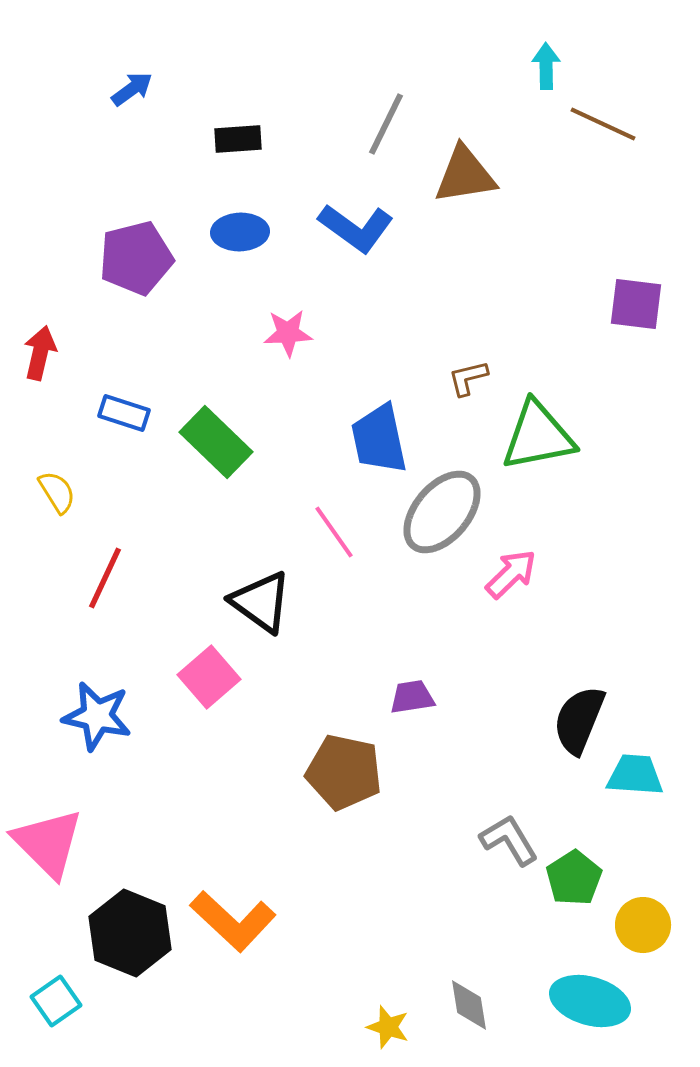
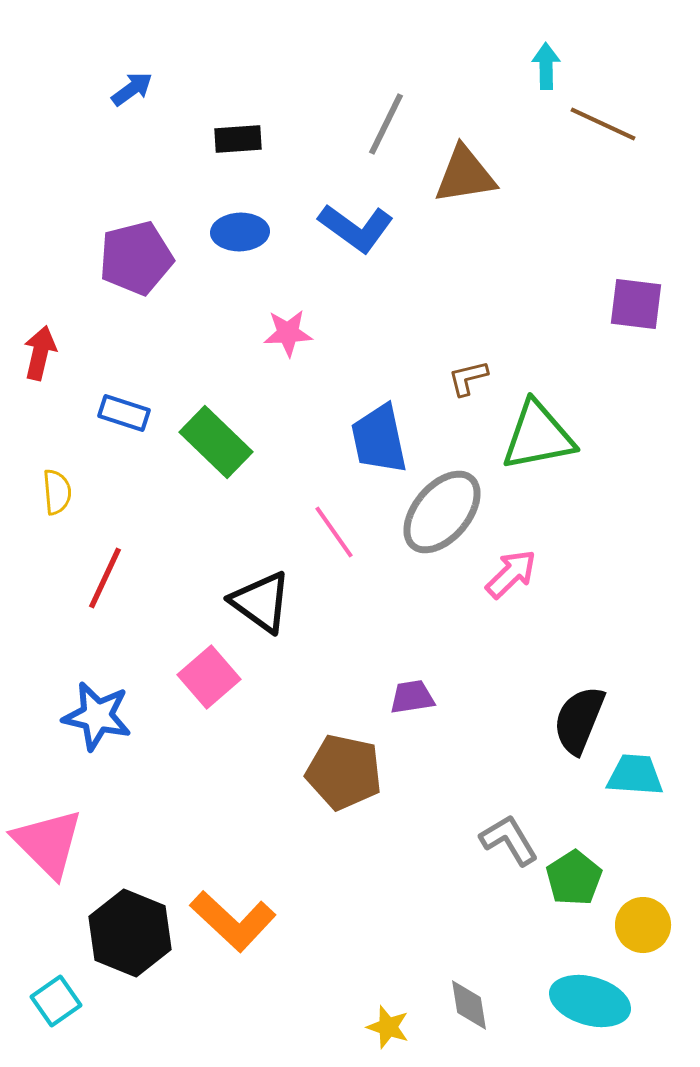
yellow semicircle: rotated 27 degrees clockwise
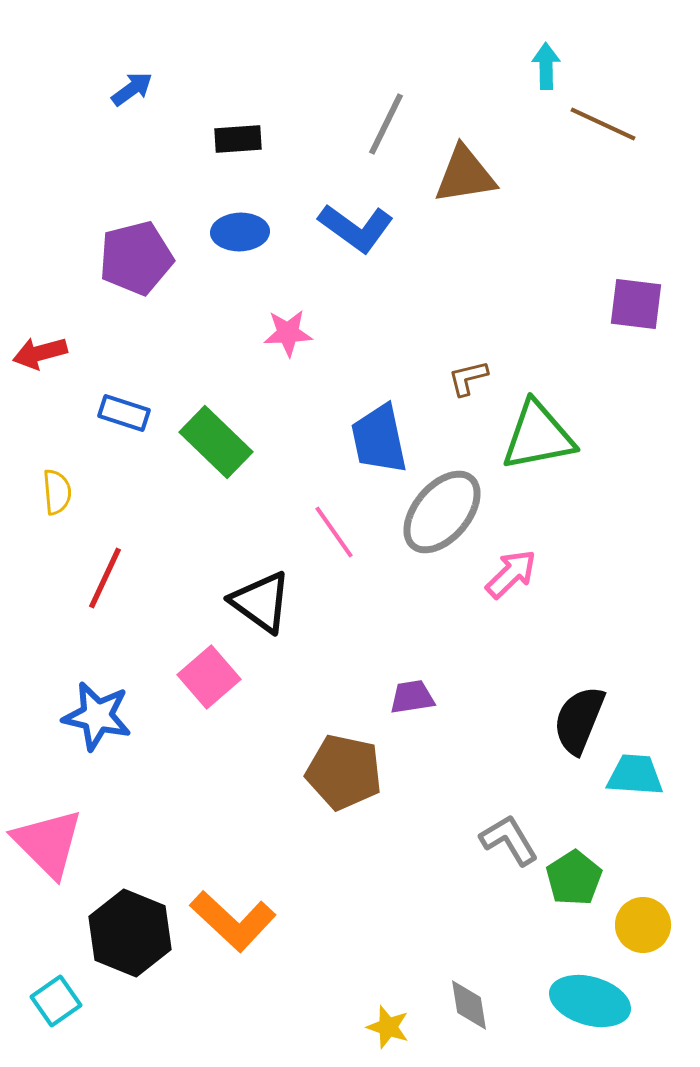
red arrow: rotated 118 degrees counterclockwise
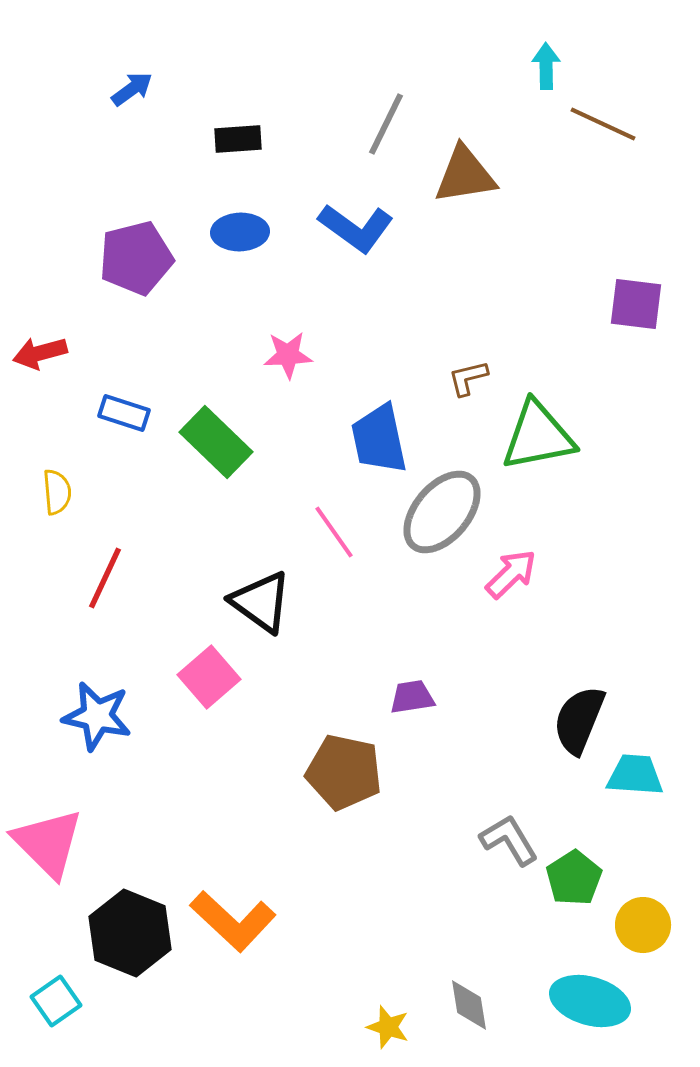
pink star: moved 22 px down
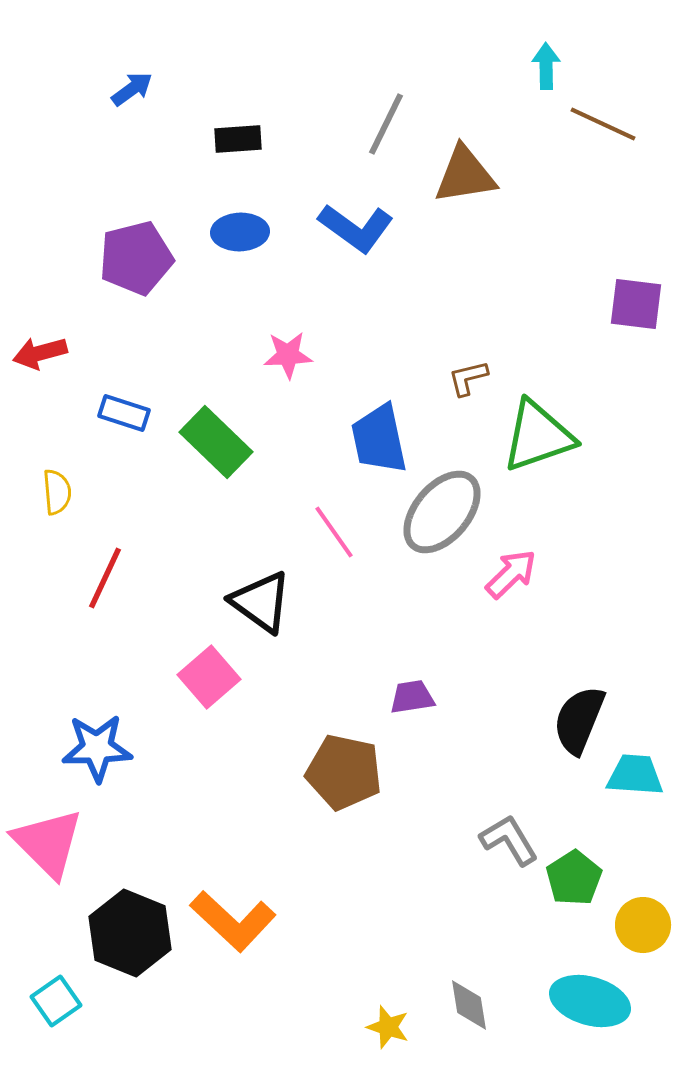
green triangle: rotated 8 degrees counterclockwise
blue star: moved 32 px down; rotated 14 degrees counterclockwise
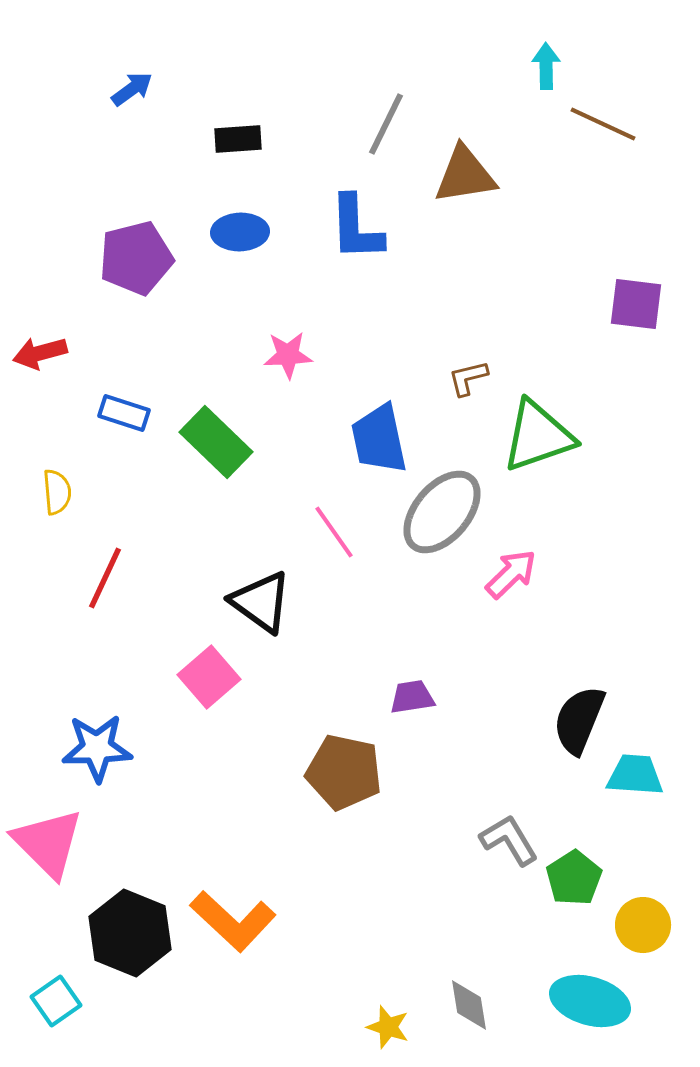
blue L-shape: rotated 52 degrees clockwise
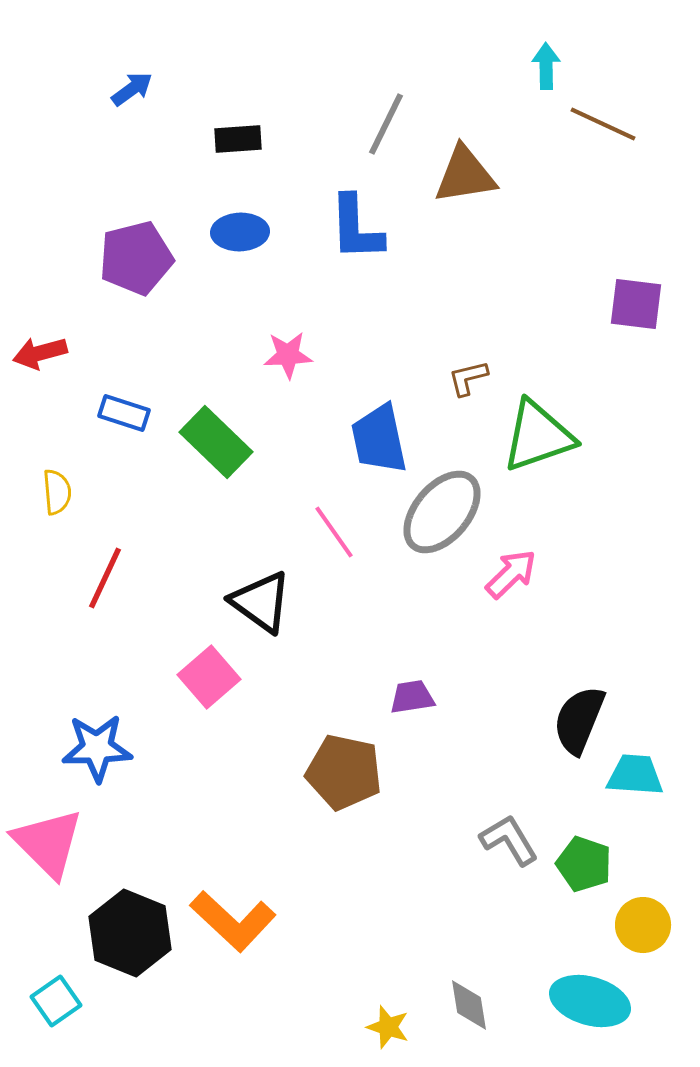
green pentagon: moved 10 px right, 14 px up; rotated 20 degrees counterclockwise
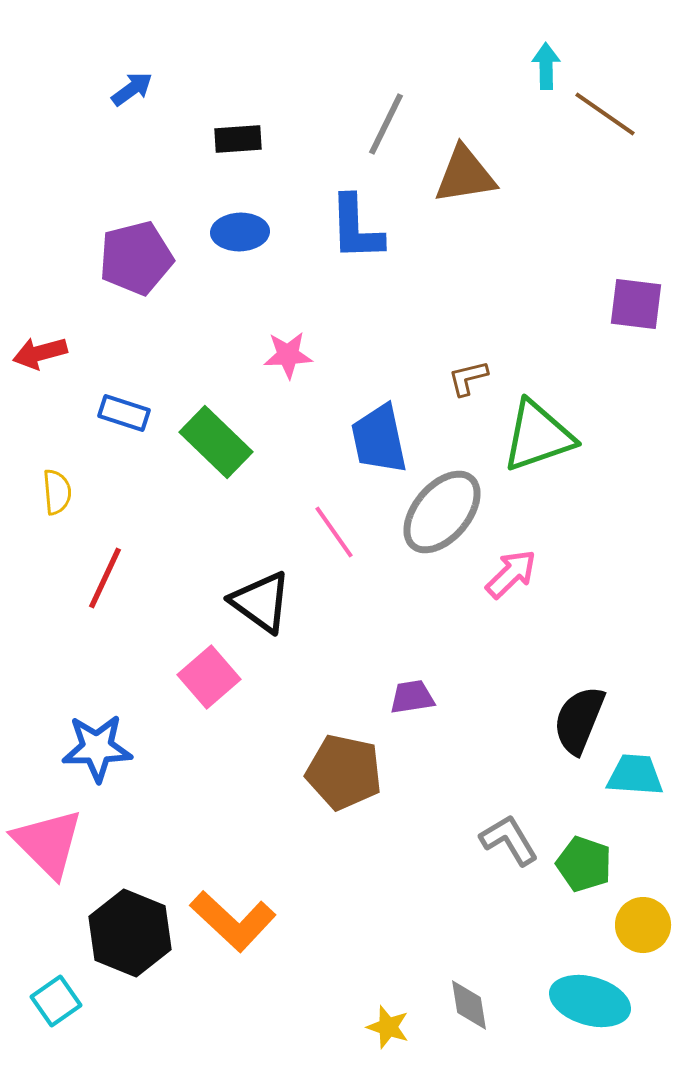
brown line: moved 2 px right, 10 px up; rotated 10 degrees clockwise
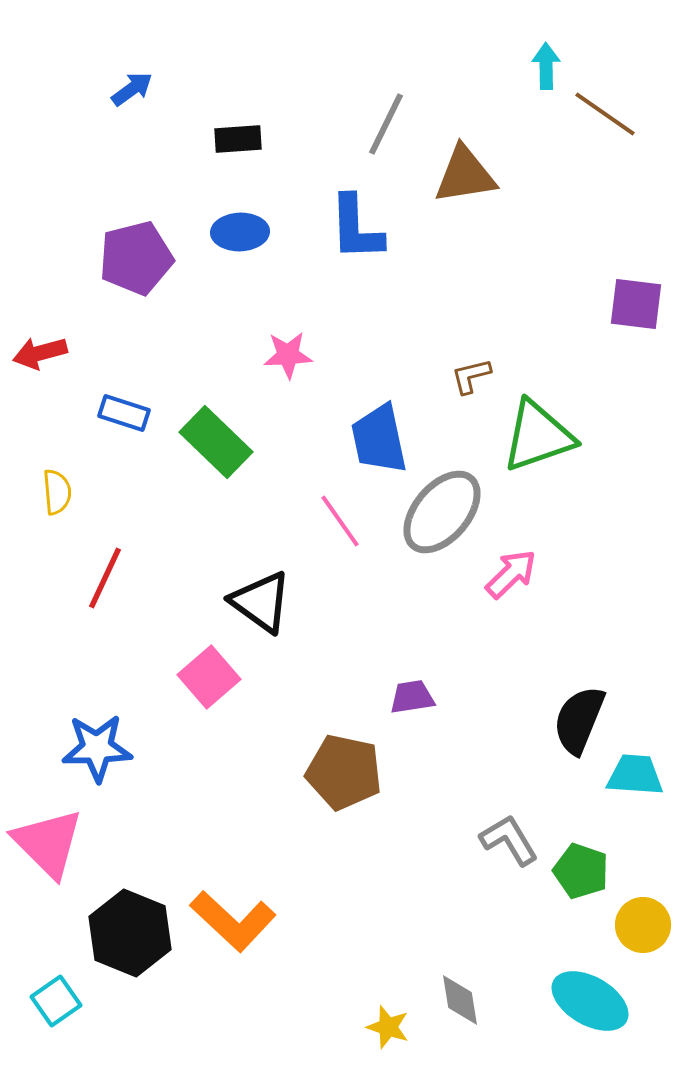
brown L-shape: moved 3 px right, 2 px up
pink line: moved 6 px right, 11 px up
green pentagon: moved 3 px left, 7 px down
cyan ellipse: rotated 14 degrees clockwise
gray diamond: moved 9 px left, 5 px up
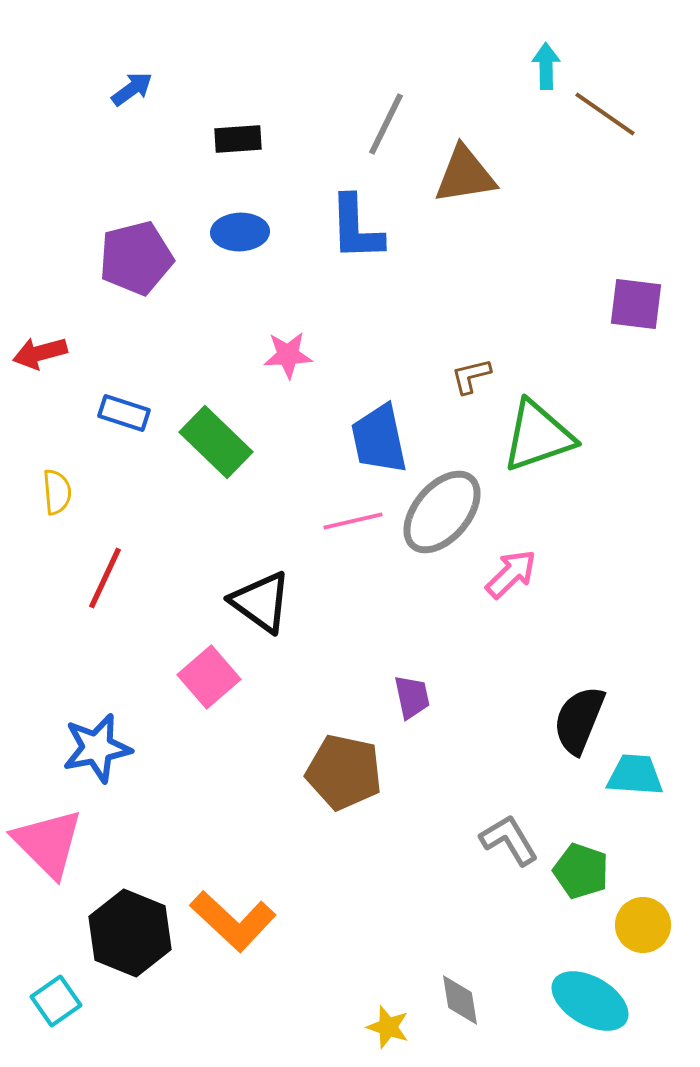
pink line: moved 13 px right; rotated 68 degrees counterclockwise
purple trapezoid: rotated 87 degrees clockwise
blue star: rotated 10 degrees counterclockwise
